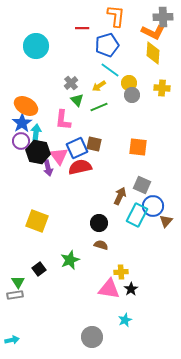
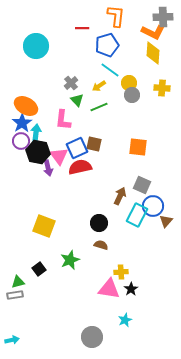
yellow square at (37, 221): moved 7 px right, 5 px down
green triangle at (18, 282): rotated 48 degrees clockwise
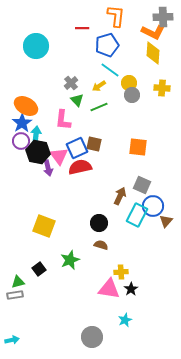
cyan arrow at (36, 133): moved 2 px down
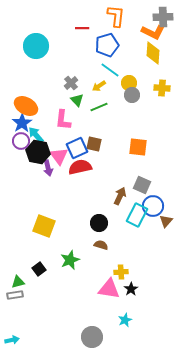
cyan arrow at (36, 135): rotated 48 degrees counterclockwise
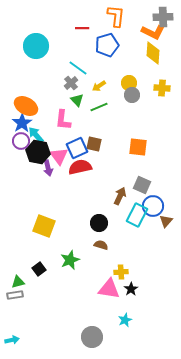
cyan line at (110, 70): moved 32 px left, 2 px up
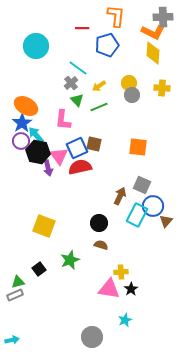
gray rectangle at (15, 295): rotated 14 degrees counterclockwise
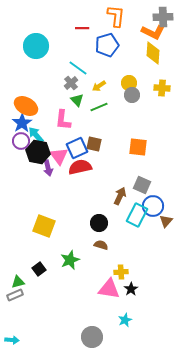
cyan arrow at (12, 340): rotated 16 degrees clockwise
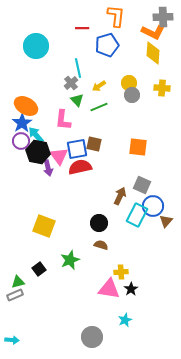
cyan line at (78, 68): rotated 42 degrees clockwise
blue square at (77, 148): moved 1 px down; rotated 15 degrees clockwise
